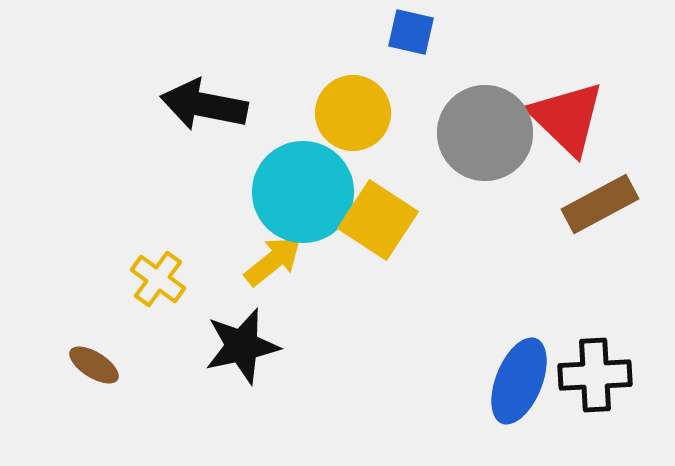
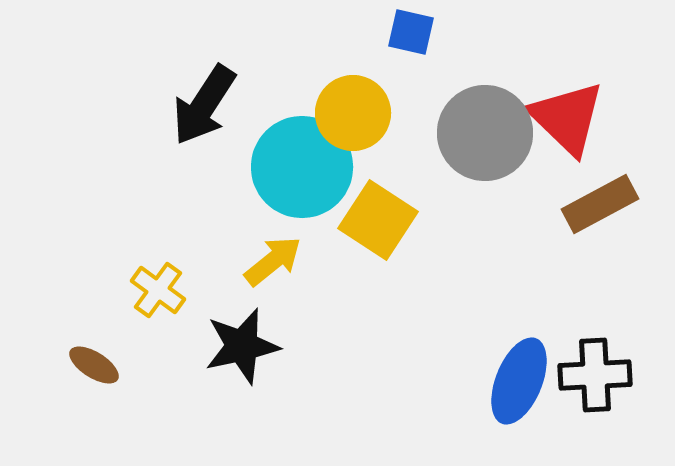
black arrow: rotated 68 degrees counterclockwise
cyan circle: moved 1 px left, 25 px up
yellow cross: moved 11 px down
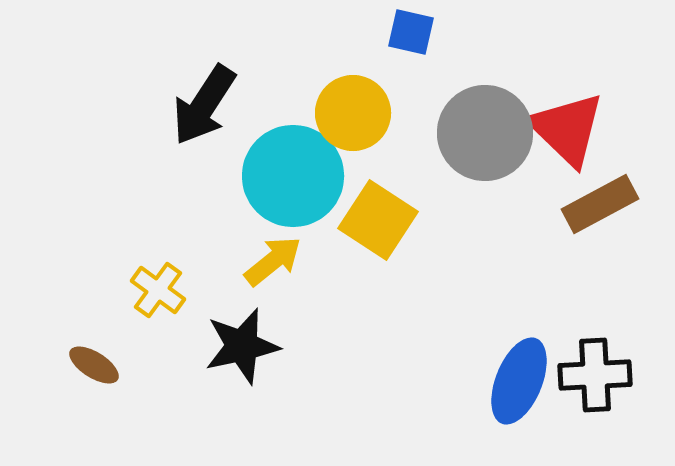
red triangle: moved 11 px down
cyan circle: moved 9 px left, 9 px down
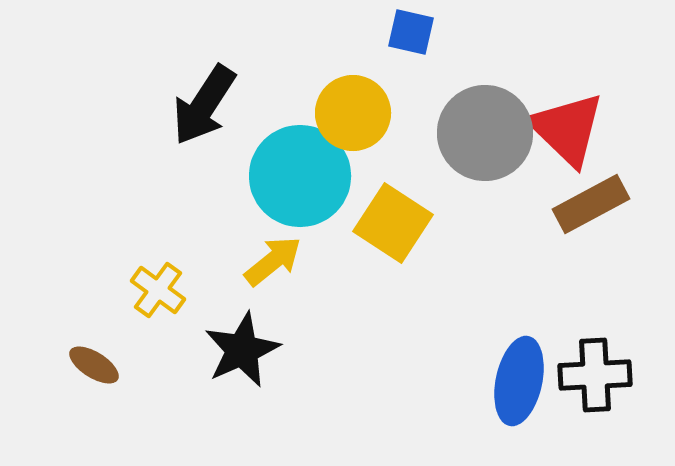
cyan circle: moved 7 px right
brown rectangle: moved 9 px left
yellow square: moved 15 px right, 3 px down
black star: moved 4 px down; rotated 12 degrees counterclockwise
blue ellipse: rotated 10 degrees counterclockwise
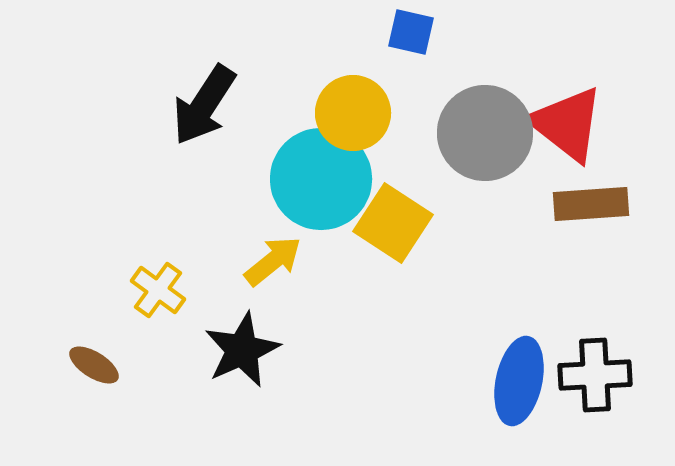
red triangle: moved 5 px up; rotated 6 degrees counterclockwise
cyan circle: moved 21 px right, 3 px down
brown rectangle: rotated 24 degrees clockwise
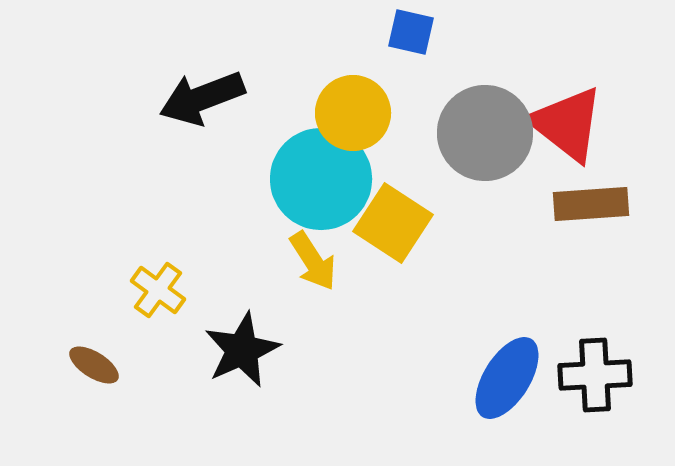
black arrow: moved 2 px left, 7 px up; rotated 36 degrees clockwise
yellow arrow: moved 40 px right; rotated 96 degrees clockwise
blue ellipse: moved 12 px left, 3 px up; rotated 20 degrees clockwise
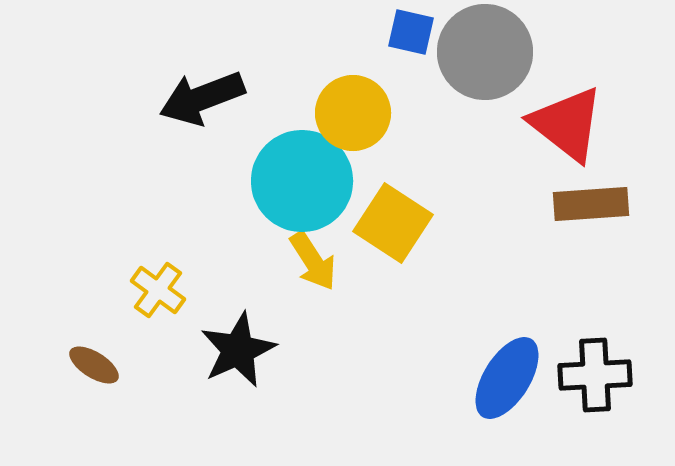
gray circle: moved 81 px up
cyan circle: moved 19 px left, 2 px down
black star: moved 4 px left
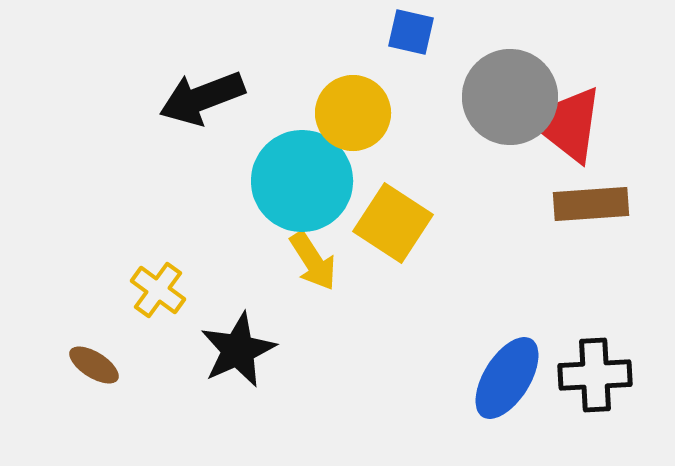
gray circle: moved 25 px right, 45 px down
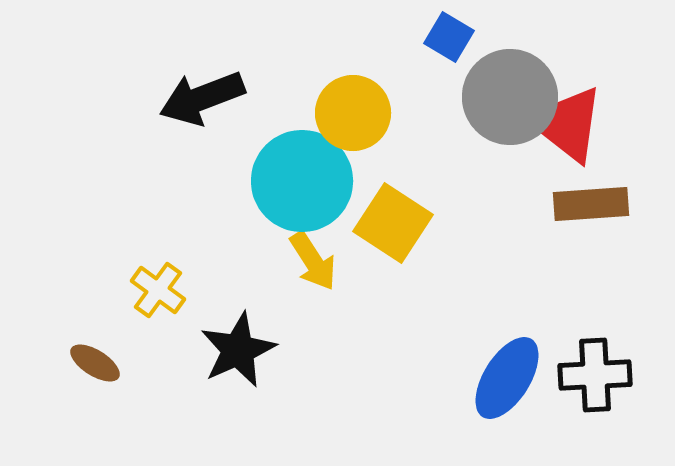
blue square: moved 38 px right, 5 px down; rotated 18 degrees clockwise
brown ellipse: moved 1 px right, 2 px up
